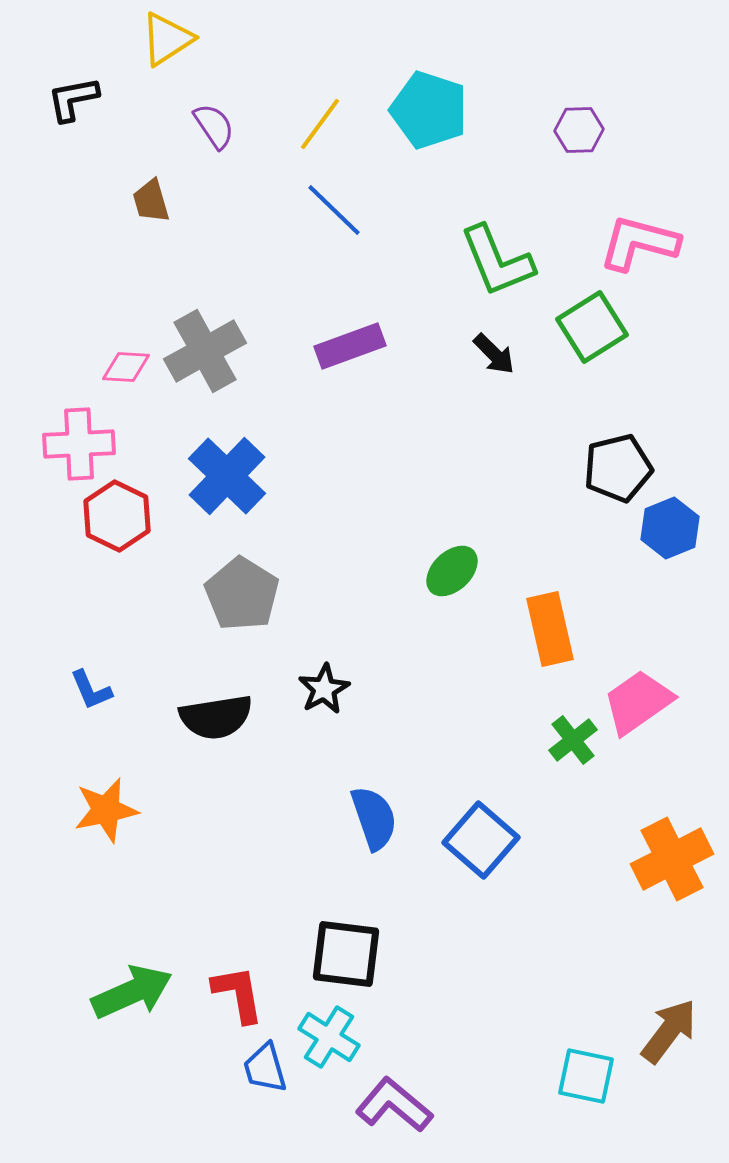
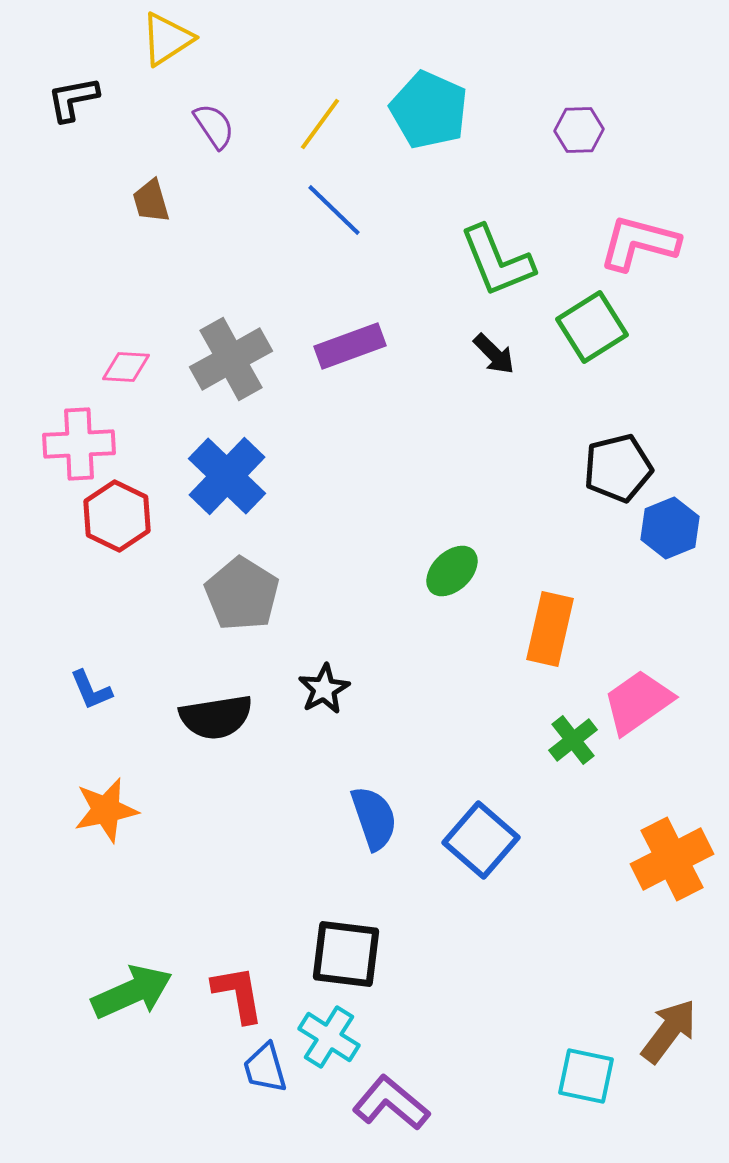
cyan pentagon: rotated 6 degrees clockwise
gray cross: moved 26 px right, 8 px down
orange rectangle: rotated 26 degrees clockwise
purple L-shape: moved 3 px left, 2 px up
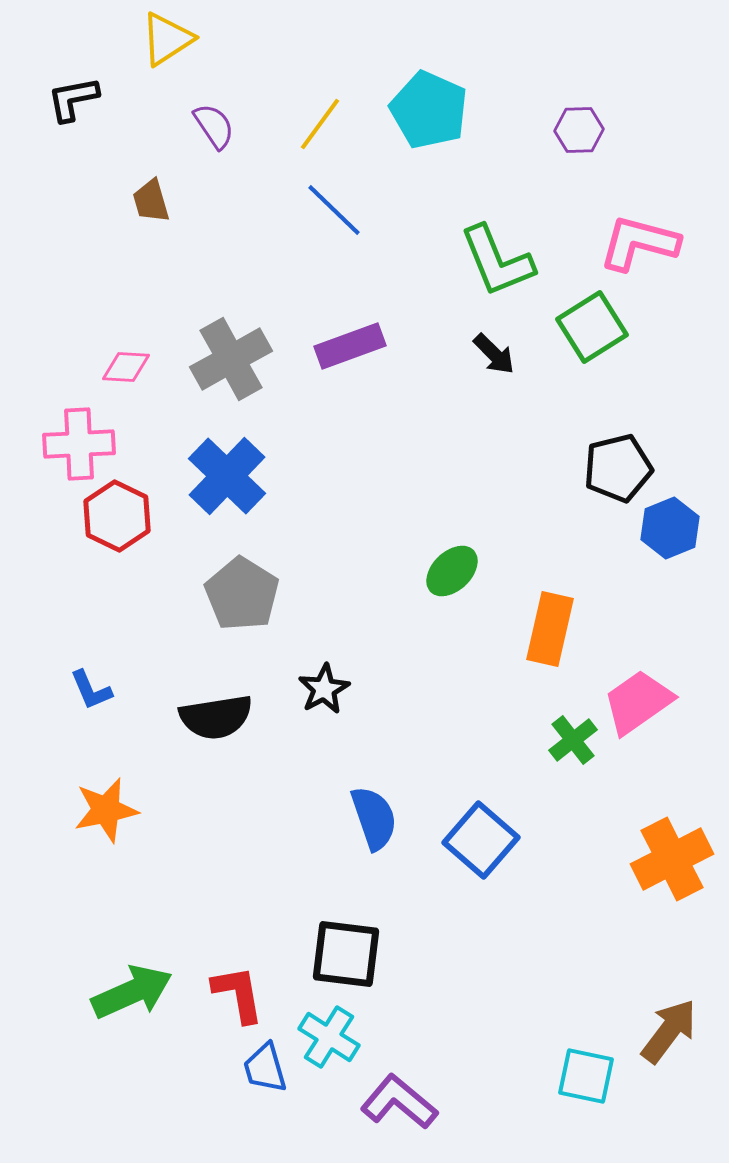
purple L-shape: moved 8 px right, 1 px up
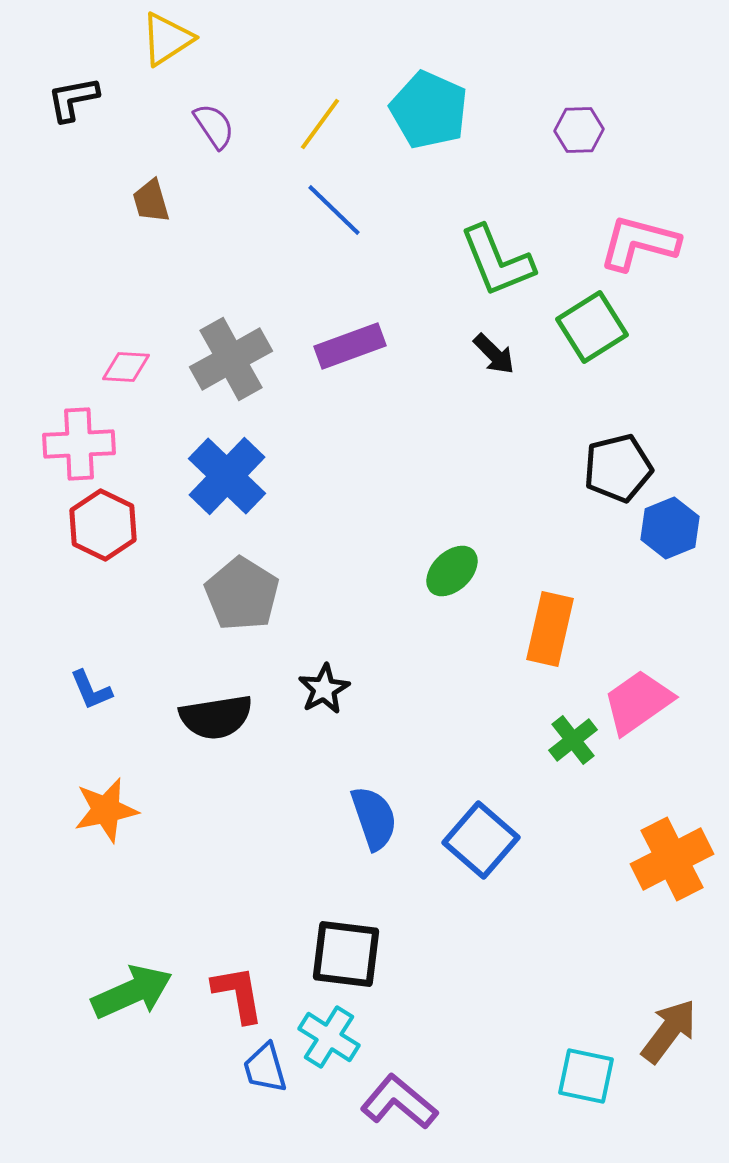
red hexagon: moved 14 px left, 9 px down
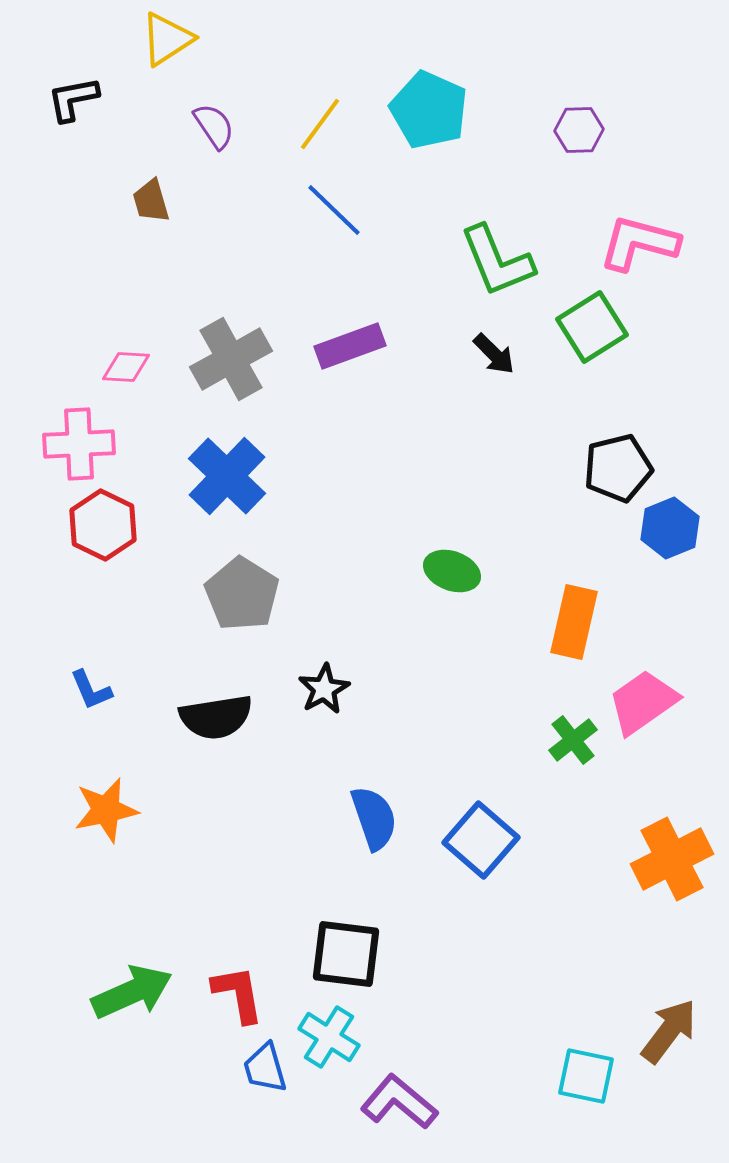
green ellipse: rotated 64 degrees clockwise
orange rectangle: moved 24 px right, 7 px up
pink trapezoid: moved 5 px right
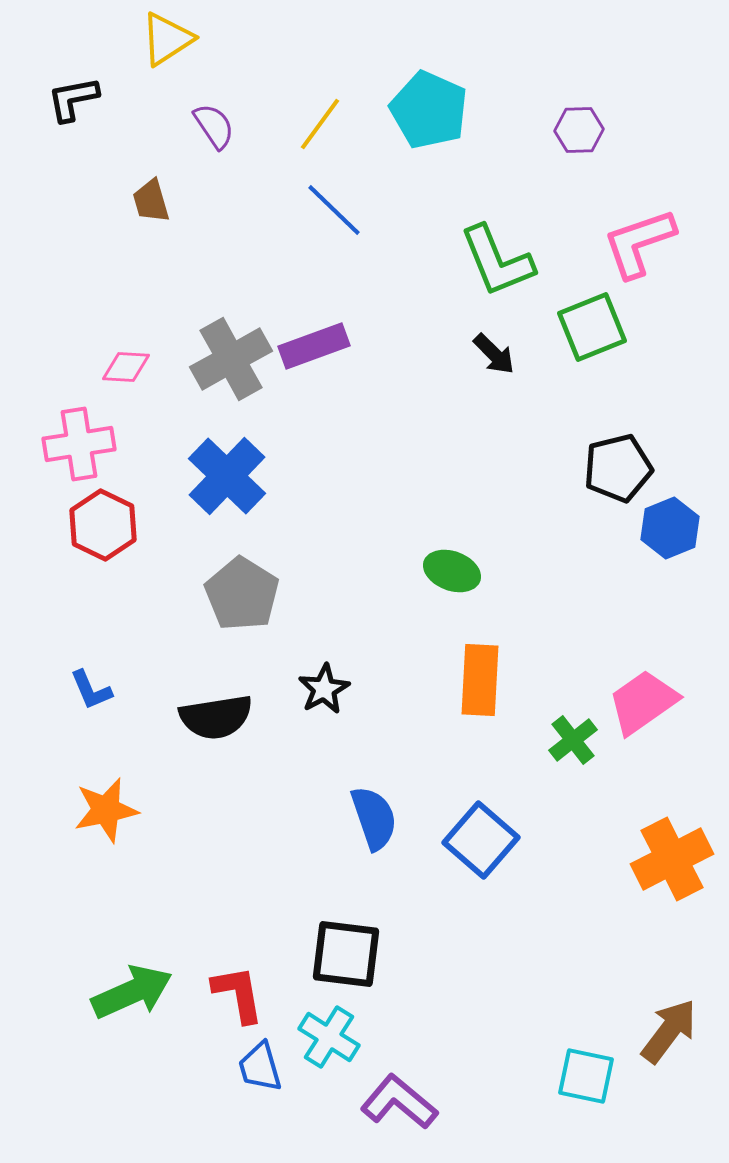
pink L-shape: rotated 34 degrees counterclockwise
green square: rotated 10 degrees clockwise
purple rectangle: moved 36 px left
pink cross: rotated 6 degrees counterclockwise
orange rectangle: moved 94 px left, 58 px down; rotated 10 degrees counterclockwise
blue trapezoid: moved 5 px left, 1 px up
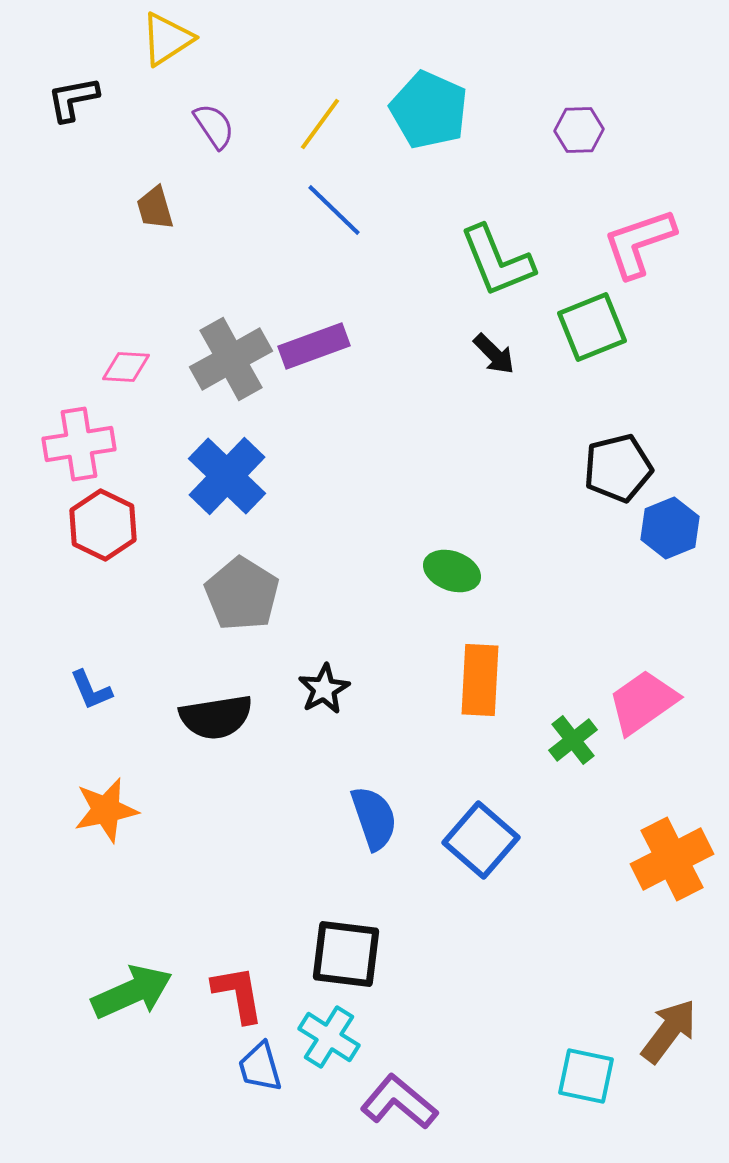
brown trapezoid: moved 4 px right, 7 px down
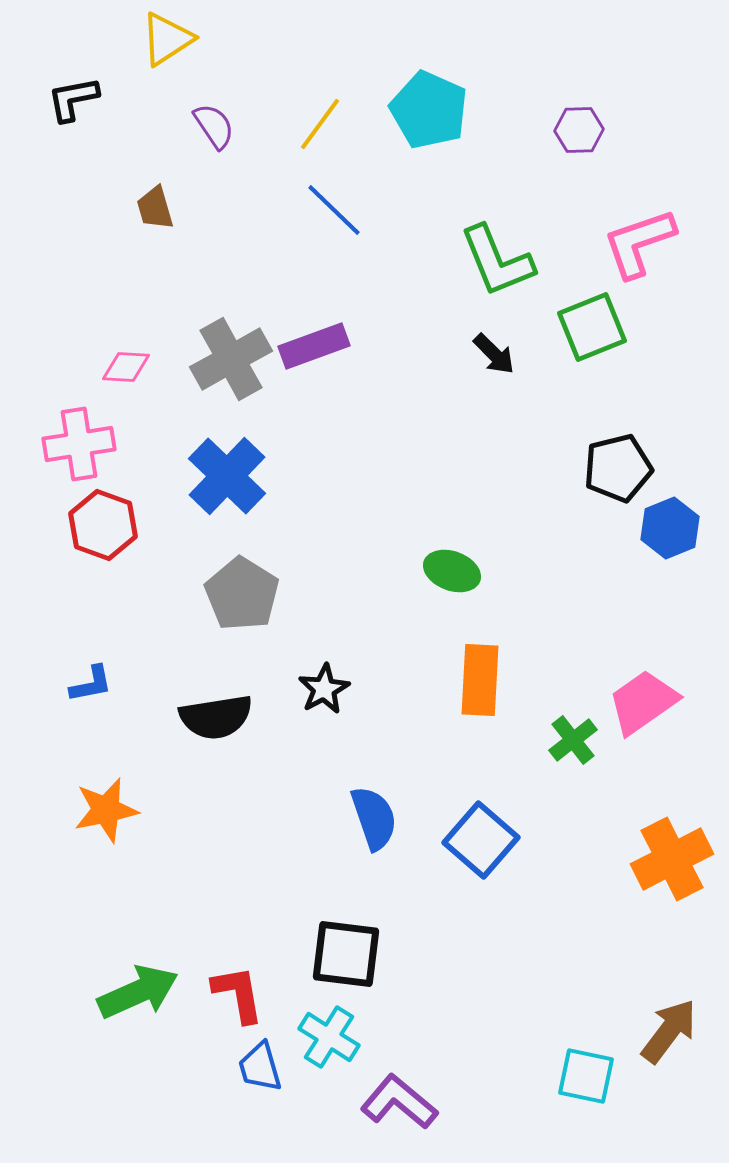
red hexagon: rotated 6 degrees counterclockwise
blue L-shape: moved 6 px up; rotated 78 degrees counterclockwise
green arrow: moved 6 px right
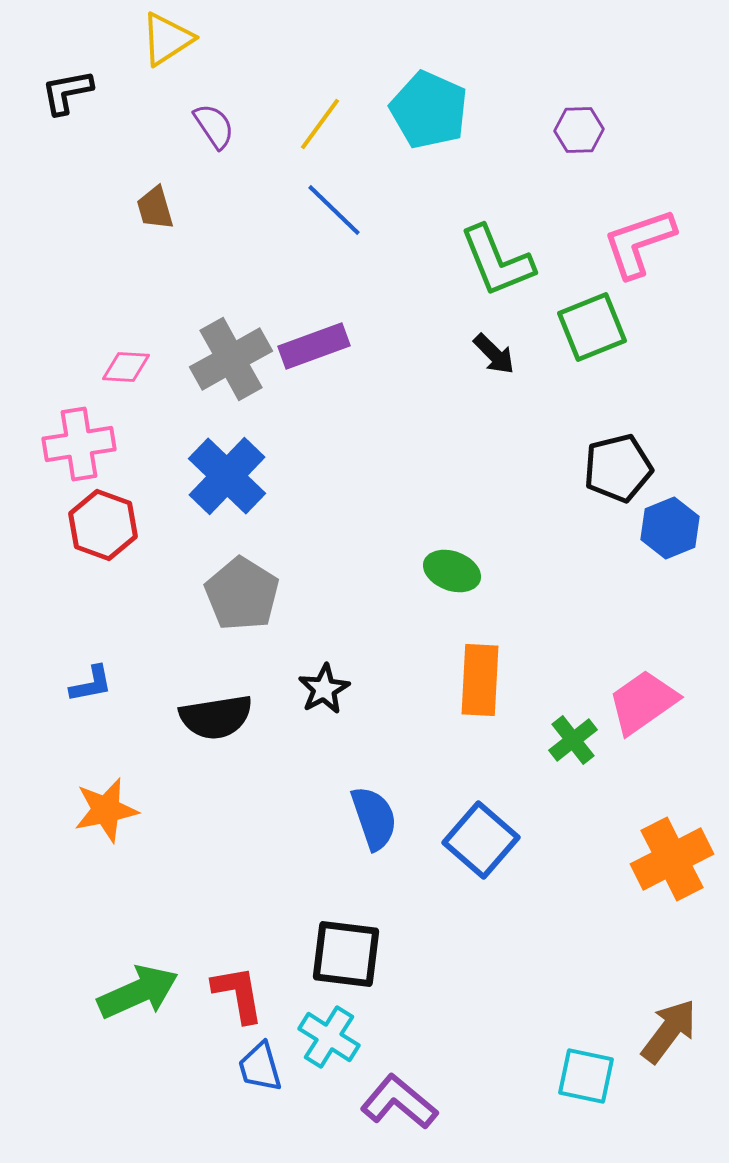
black L-shape: moved 6 px left, 7 px up
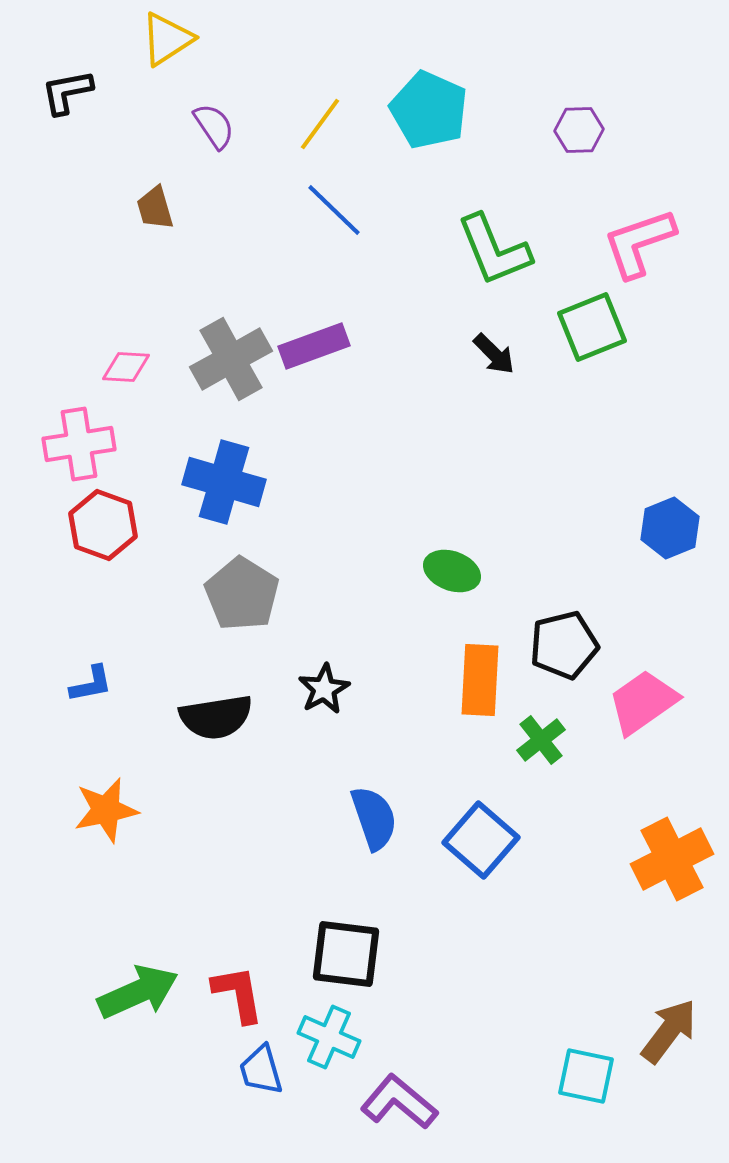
green L-shape: moved 3 px left, 11 px up
black pentagon: moved 54 px left, 177 px down
blue cross: moved 3 px left, 6 px down; rotated 28 degrees counterclockwise
green cross: moved 32 px left
cyan cross: rotated 8 degrees counterclockwise
blue trapezoid: moved 1 px right, 3 px down
